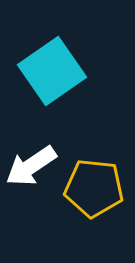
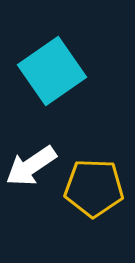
yellow pentagon: rotated 4 degrees counterclockwise
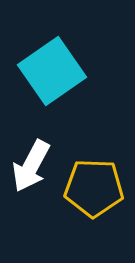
white arrow: rotated 28 degrees counterclockwise
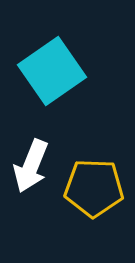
white arrow: rotated 6 degrees counterclockwise
